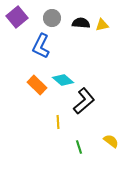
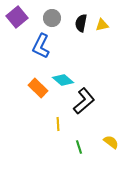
black semicircle: rotated 84 degrees counterclockwise
orange rectangle: moved 1 px right, 3 px down
yellow line: moved 2 px down
yellow semicircle: moved 1 px down
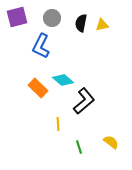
purple square: rotated 25 degrees clockwise
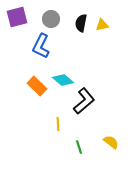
gray circle: moved 1 px left, 1 px down
orange rectangle: moved 1 px left, 2 px up
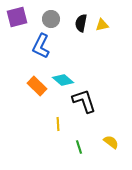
black L-shape: rotated 68 degrees counterclockwise
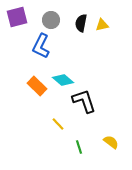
gray circle: moved 1 px down
yellow line: rotated 40 degrees counterclockwise
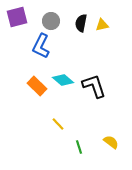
gray circle: moved 1 px down
black L-shape: moved 10 px right, 15 px up
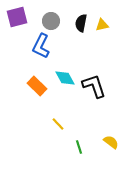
cyan diamond: moved 2 px right, 2 px up; rotated 20 degrees clockwise
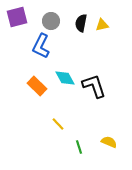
yellow semicircle: moved 2 px left; rotated 14 degrees counterclockwise
